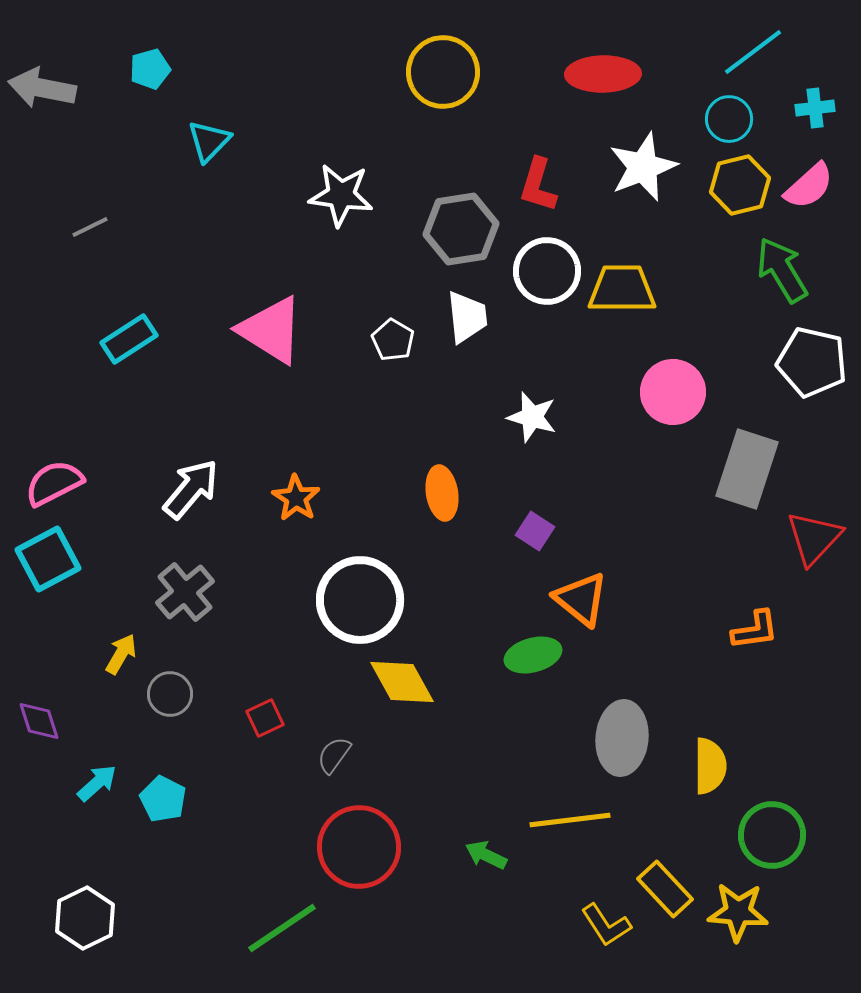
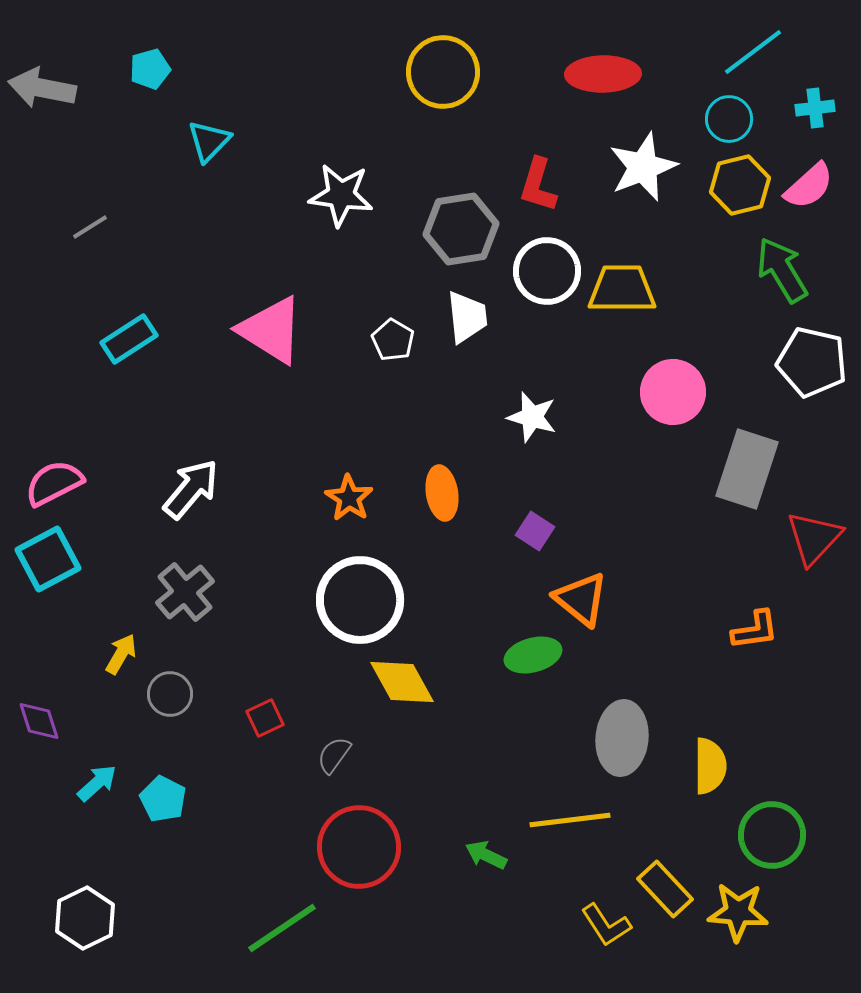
gray line at (90, 227): rotated 6 degrees counterclockwise
orange star at (296, 498): moved 53 px right
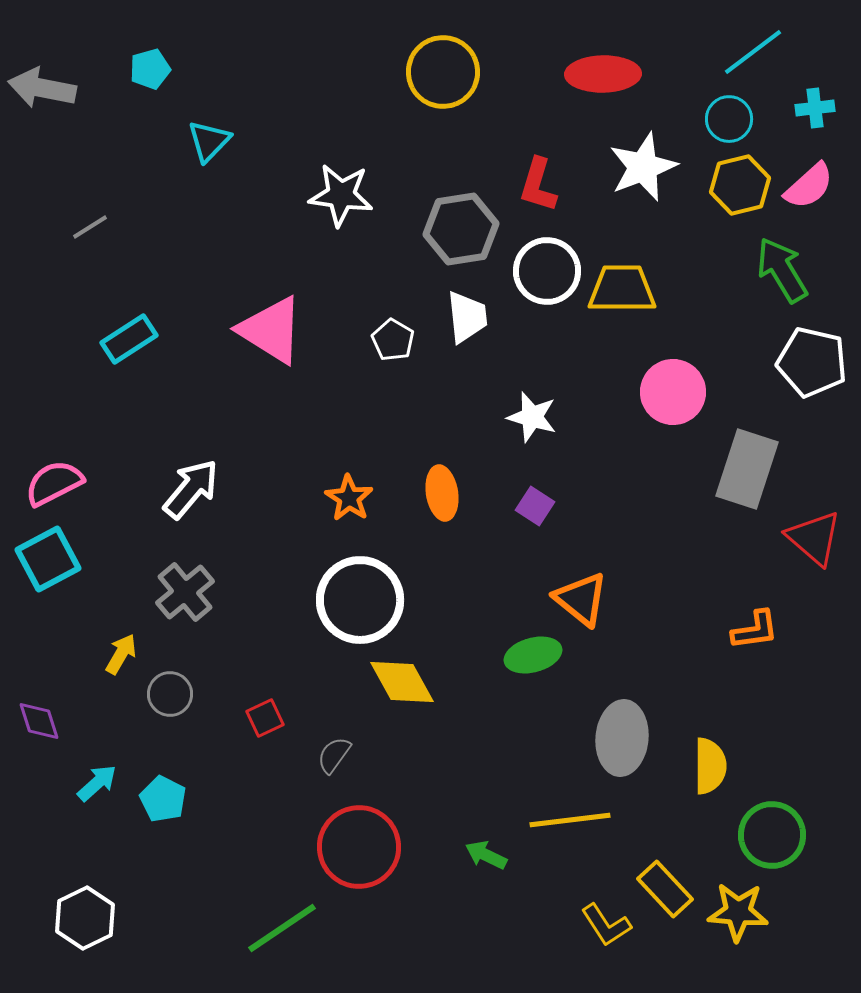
purple square at (535, 531): moved 25 px up
red triangle at (814, 538): rotated 32 degrees counterclockwise
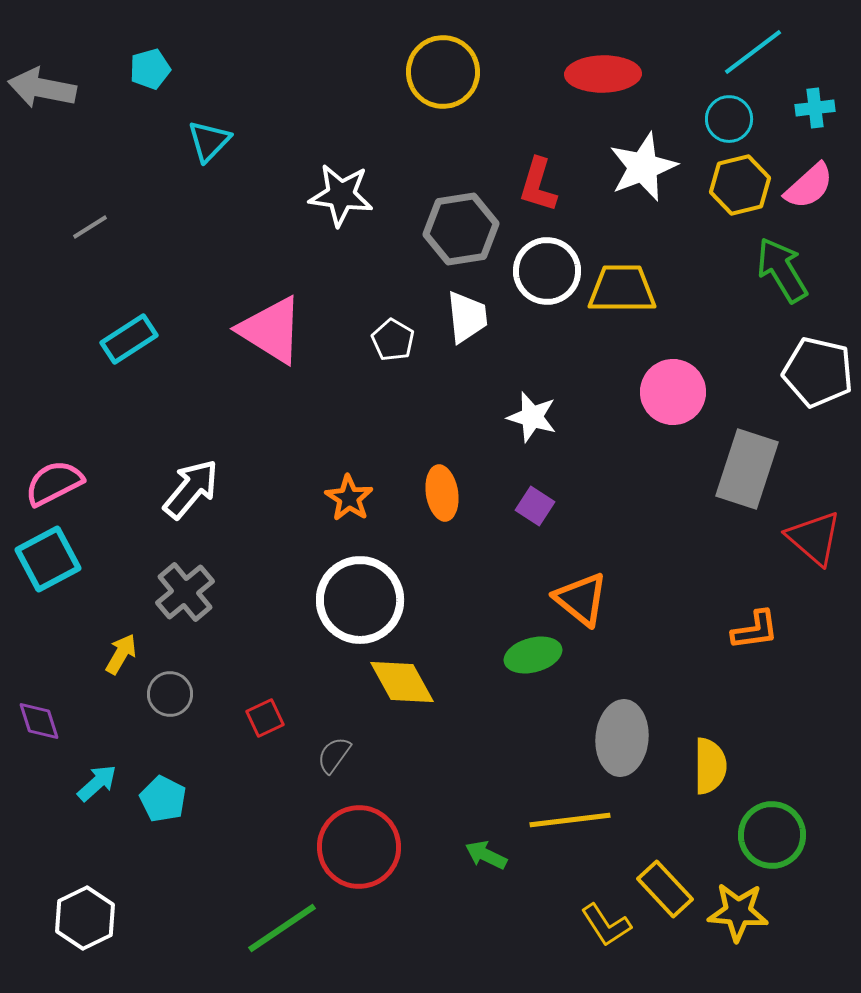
white pentagon at (812, 362): moved 6 px right, 10 px down
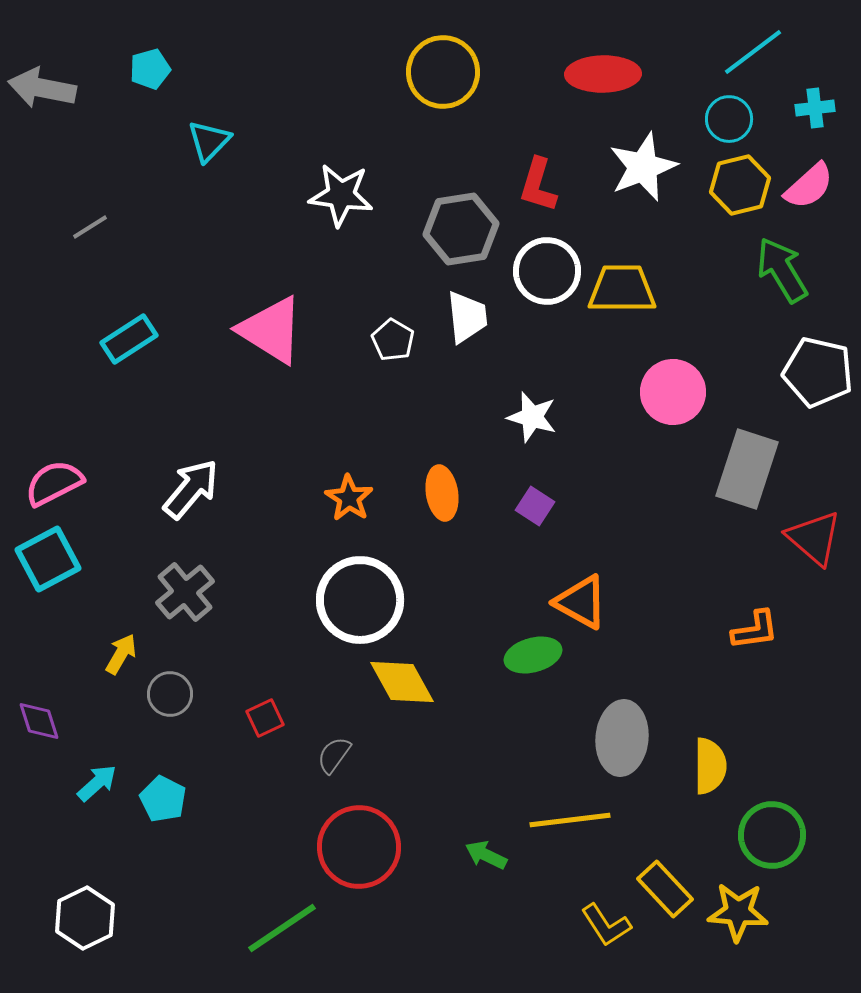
orange triangle at (581, 599): moved 3 px down; rotated 10 degrees counterclockwise
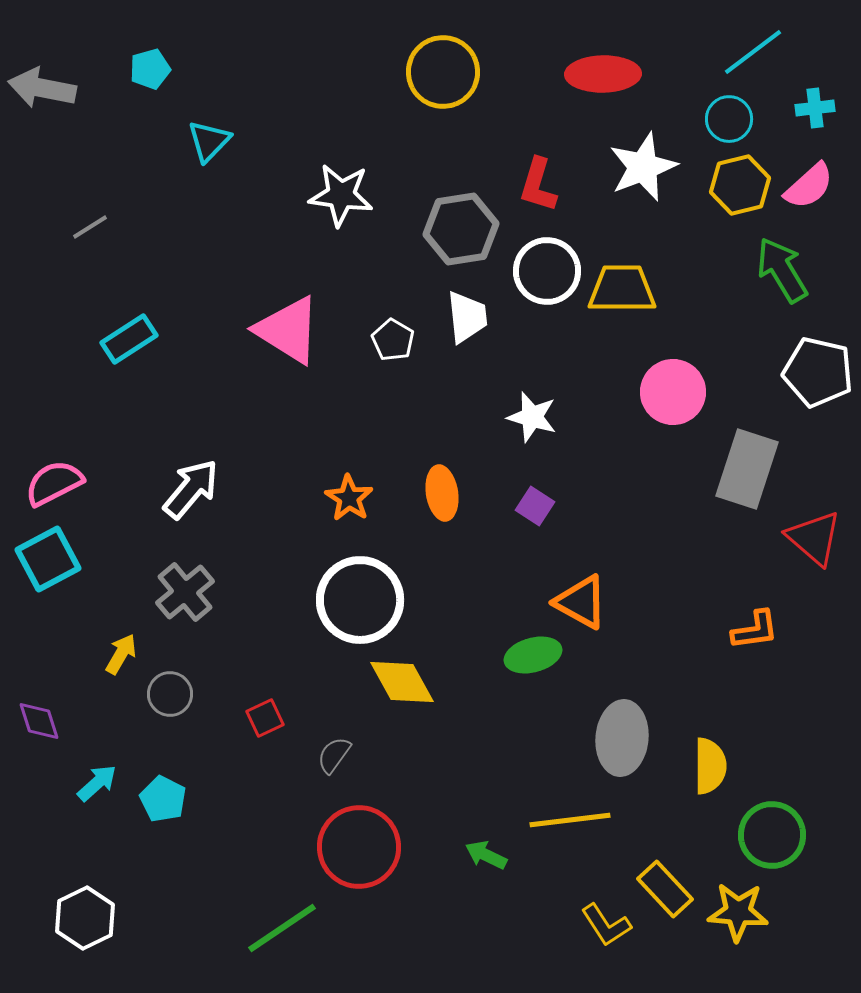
pink triangle at (271, 330): moved 17 px right
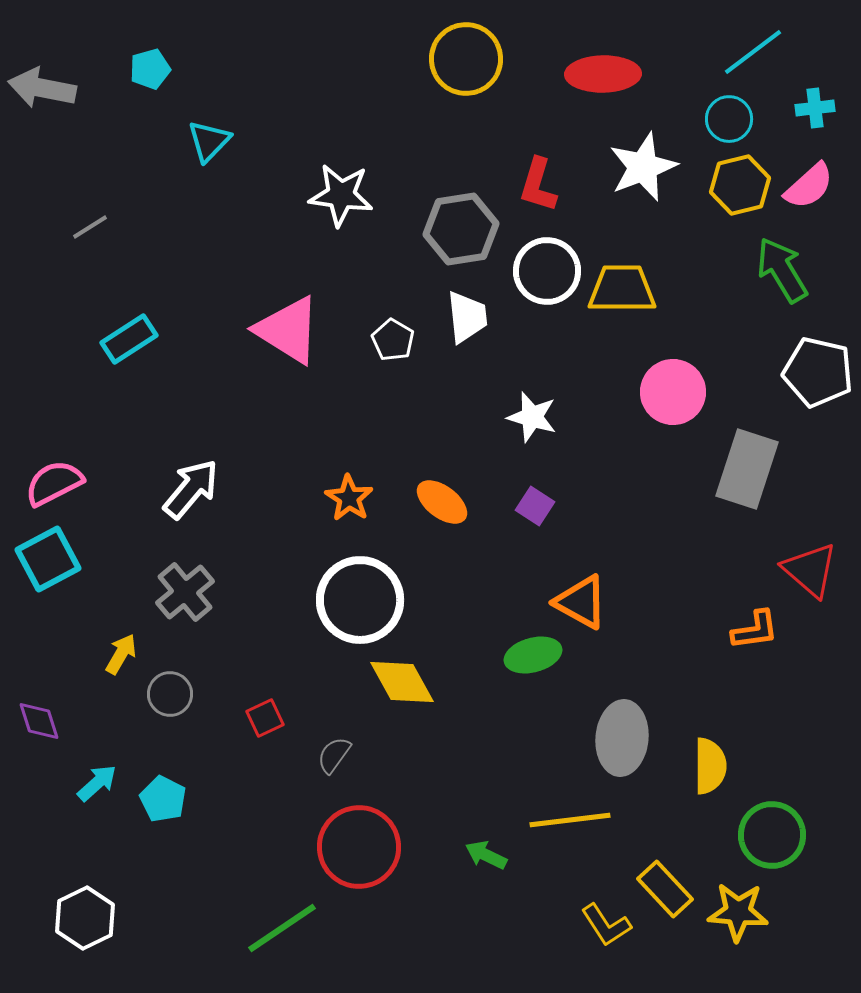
yellow circle at (443, 72): moved 23 px right, 13 px up
orange ellipse at (442, 493): moved 9 px down; rotated 44 degrees counterclockwise
red triangle at (814, 538): moved 4 px left, 32 px down
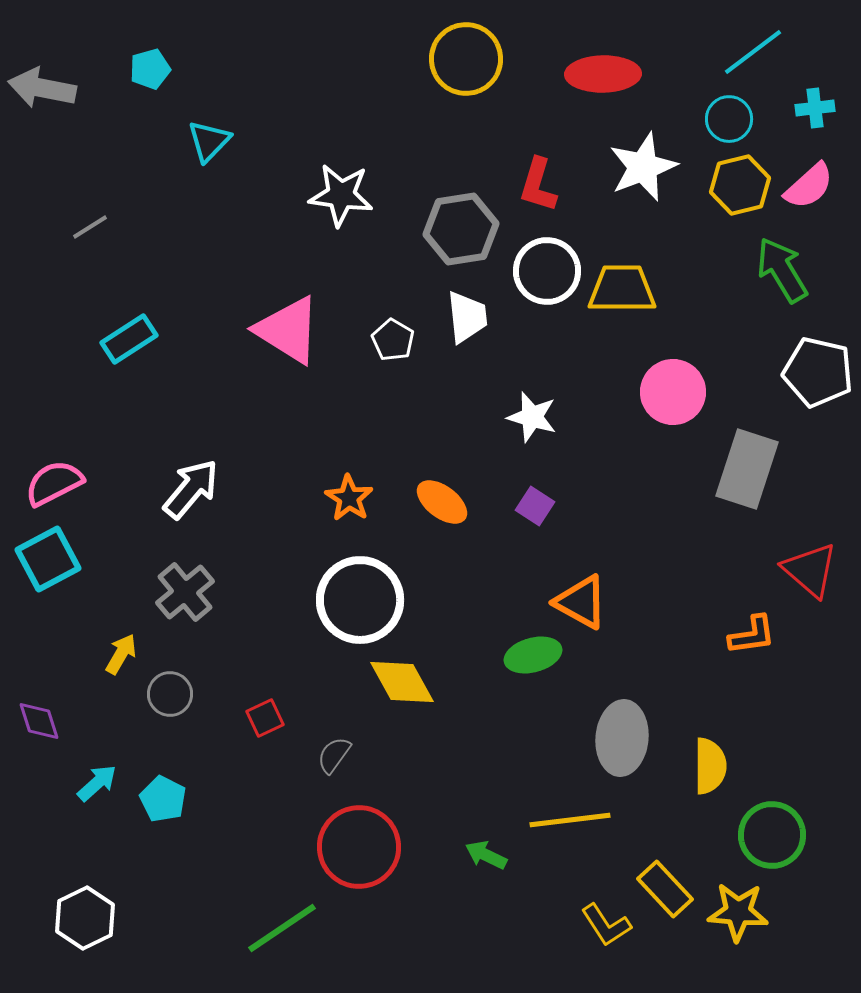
orange L-shape at (755, 630): moved 3 px left, 5 px down
